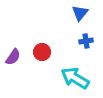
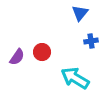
blue cross: moved 5 px right
purple semicircle: moved 4 px right
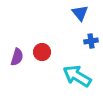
blue triangle: rotated 18 degrees counterclockwise
purple semicircle: rotated 18 degrees counterclockwise
cyan arrow: moved 2 px right, 2 px up
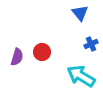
blue cross: moved 3 px down; rotated 16 degrees counterclockwise
cyan arrow: moved 4 px right
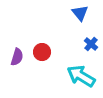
blue cross: rotated 24 degrees counterclockwise
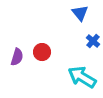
blue cross: moved 2 px right, 3 px up
cyan arrow: moved 1 px right, 1 px down
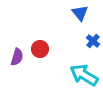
red circle: moved 2 px left, 3 px up
cyan arrow: moved 2 px right, 2 px up
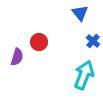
red circle: moved 1 px left, 7 px up
cyan arrow: rotated 80 degrees clockwise
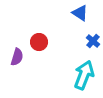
blue triangle: rotated 18 degrees counterclockwise
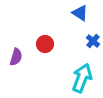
red circle: moved 6 px right, 2 px down
purple semicircle: moved 1 px left
cyan arrow: moved 2 px left, 3 px down
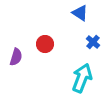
blue cross: moved 1 px down
